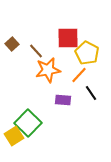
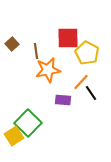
brown line: rotated 35 degrees clockwise
orange line: moved 2 px right, 7 px down
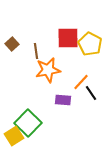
yellow pentagon: moved 3 px right, 9 px up
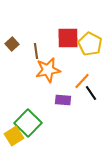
orange line: moved 1 px right, 1 px up
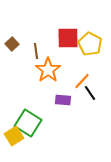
orange star: rotated 25 degrees counterclockwise
black line: moved 1 px left
green square: rotated 12 degrees counterclockwise
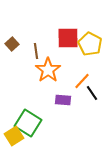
black line: moved 2 px right
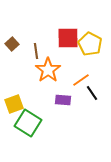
orange line: moved 1 px left, 1 px up; rotated 12 degrees clockwise
yellow square: moved 32 px up; rotated 12 degrees clockwise
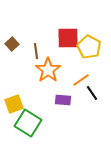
yellow pentagon: moved 1 px left, 3 px down
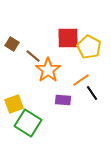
brown square: rotated 16 degrees counterclockwise
brown line: moved 3 px left, 5 px down; rotated 42 degrees counterclockwise
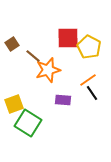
brown square: rotated 24 degrees clockwise
orange star: rotated 20 degrees clockwise
orange line: moved 7 px right
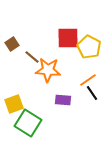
brown line: moved 1 px left, 1 px down
orange star: rotated 20 degrees clockwise
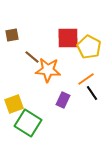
brown square: moved 9 px up; rotated 24 degrees clockwise
orange line: moved 2 px left, 1 px up
purple rectangle: rotated 70 degrees counterclockwise
